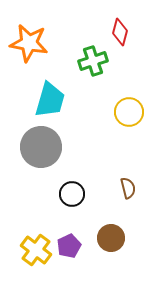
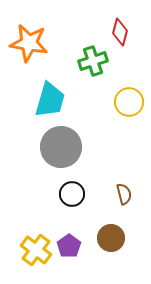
yellow circle: moved 10 px up
gray circle: moved 20 px right
brown semicircle: moved 4 px left, 6 px down
purple pentagon: rotated 10 degrees counterclockwise
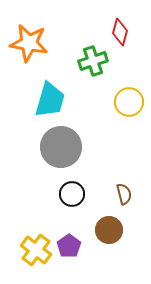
brown circle: moved 2 px left, 8 px up
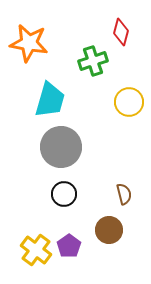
red diamond: moved 1 px right
black circle: moved 8 px left
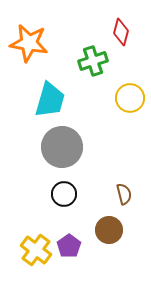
yellow circle: moved 1 px right, 4 px up
gray circle: moved 1 px right
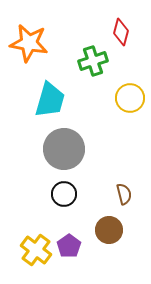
gray circle: moved 2 px right, 2 px down
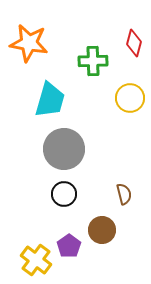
red diamond: moved 13 px right, 11 px down
green cross: rotated 16 degrees clockwise
brown circle: moved 7 px left
yellow cross: moved 10 px down
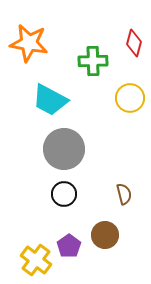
cyan trapezoid: rotated 102 degrees clockwise
brown circle: moved 3 px right, 5 px down
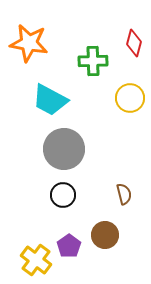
black circle: moved 1 px left, 1 px down
